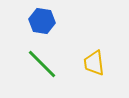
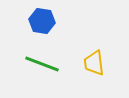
green line: rotated 24 degrees counterclockwise
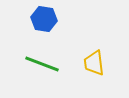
blue hexagon: moved 2 px right, 2 px up
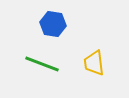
blue hexagon: moved 9 px right, 5 px down
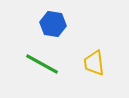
green line: rotated 8 degrees clockwise
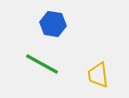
yellow trapezoid: moved 4 px right, 12 px down
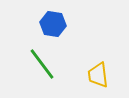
green line: rotated 24 degrees clockwise
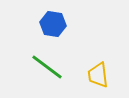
green line: moved 5 px right, 3 px down; rotated 16 degrees counterclockwise
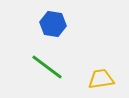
yellow trapezoid: moved 3 px right, 4 px down; rotated 88 degrees clockwise
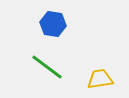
yellow trapezoid: moved 1 px left
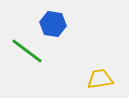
green line: moved 20 px left, 16 px up
